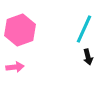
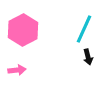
pink hexagon: moved 3 px right; rotated 8 degrees counterclockwise
pink arrow: moved 2 px right, 3 px down
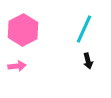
black arrow: moved 4 px down
pink arrow: moved 4 px up
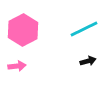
cyan line: rotated 40 degrees clockwise
black arrow: rotated 91 degrees counterclockwise
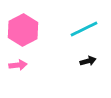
pink arrow: moved 1 px right, 1 px up
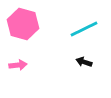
pink hexagon: moved 6 px up; rotated 16 degrees counterclockwise
black arrow: moved 4 px left, 1 px down; rotated 147 degrees counterclockwise
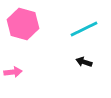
pink arrow: moved 5 px left, 7 px down
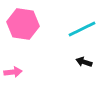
pink hexagon: rotated 8 degrees counterclockwise
cyan line: moved 2 px left
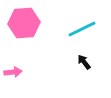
pink hexagon: moved 1 px right, 1 px up; rotated 12 degrees counterclockwise
black arrow: rotated 35 degrees clockwise
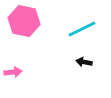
pink hexagon: moved 2 px up; rotated 16 degrees clockwise
black arrow: rotated 42 degrees counterclockwise
